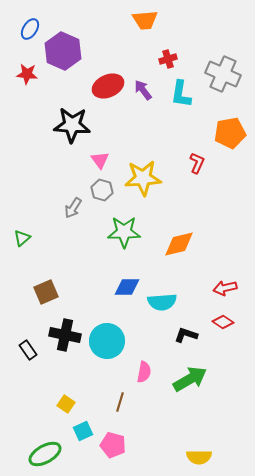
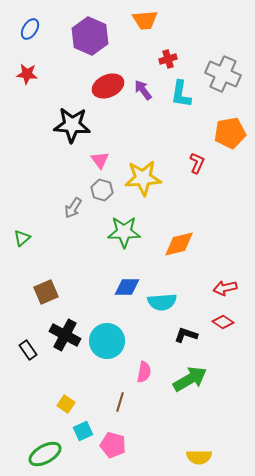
purple hexagon: moved 27 px right, 15 px up
black cross: rotated 16 degrees clockwise
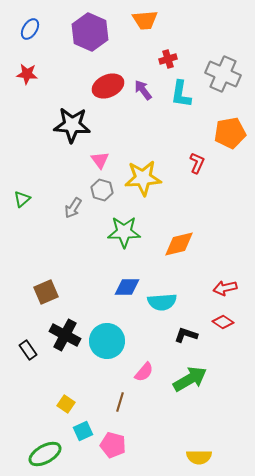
purple hexagon: moved 4 px up
green triangle: moved 39 px up
pink semicircle: rotated 30 degrees clockwise
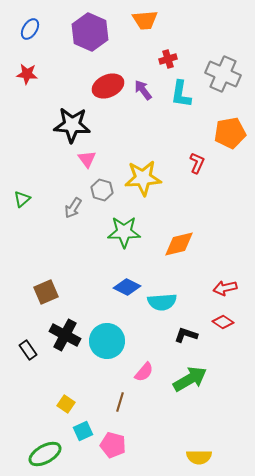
pink triangle: moved 13 px left, 1 px up
blue diamond: rotated 28 degrees clockwise
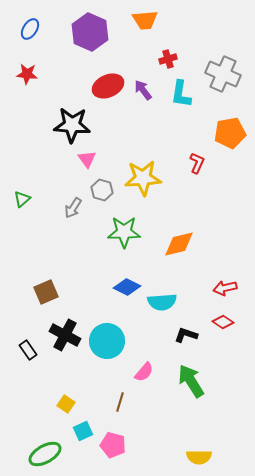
green arrow: moved 1 px right, 2 px down; rotated 92 degrees counterclockwise
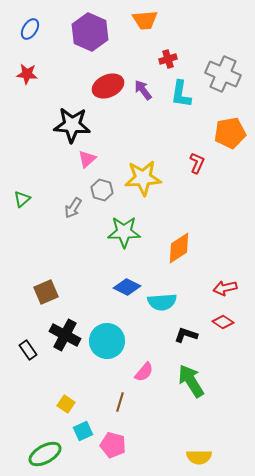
pink triangle: rotated 24 degrees clockwise
orange diamond: moved 4 px down; rotated 20 degrees counterclockwise
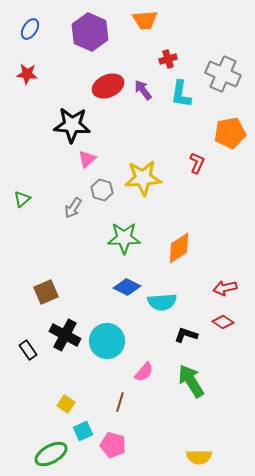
green star: moved 6 px down
green ellipse: moved 6 px right
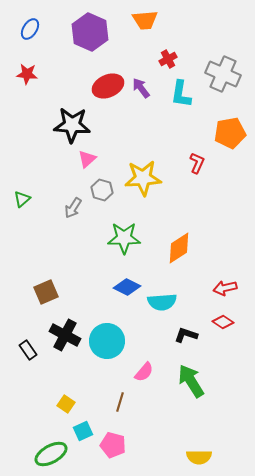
red cross: rotated 12 degrees counterclockwise
purple arrow: moved 2 px left, 2 px up
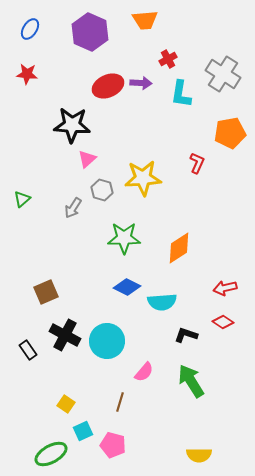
gray cross: rotated 8 degrees clockwise
purple arrow: moved 5 px up; rotated 130 degrees clockwise
yellow semicircle: moved 2 px up
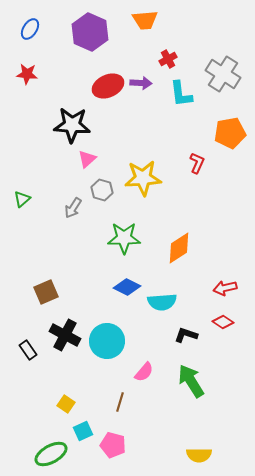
cyan L-shape: rotated 16 degrees counterclockwise
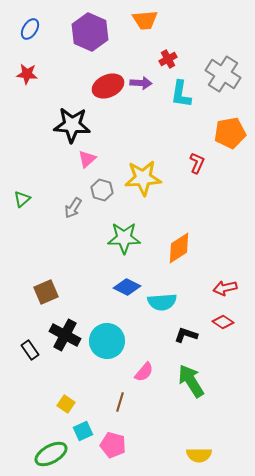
cyan L-shape: rotated 16 degrees clockwise
black rectangle: moved 2 px right
